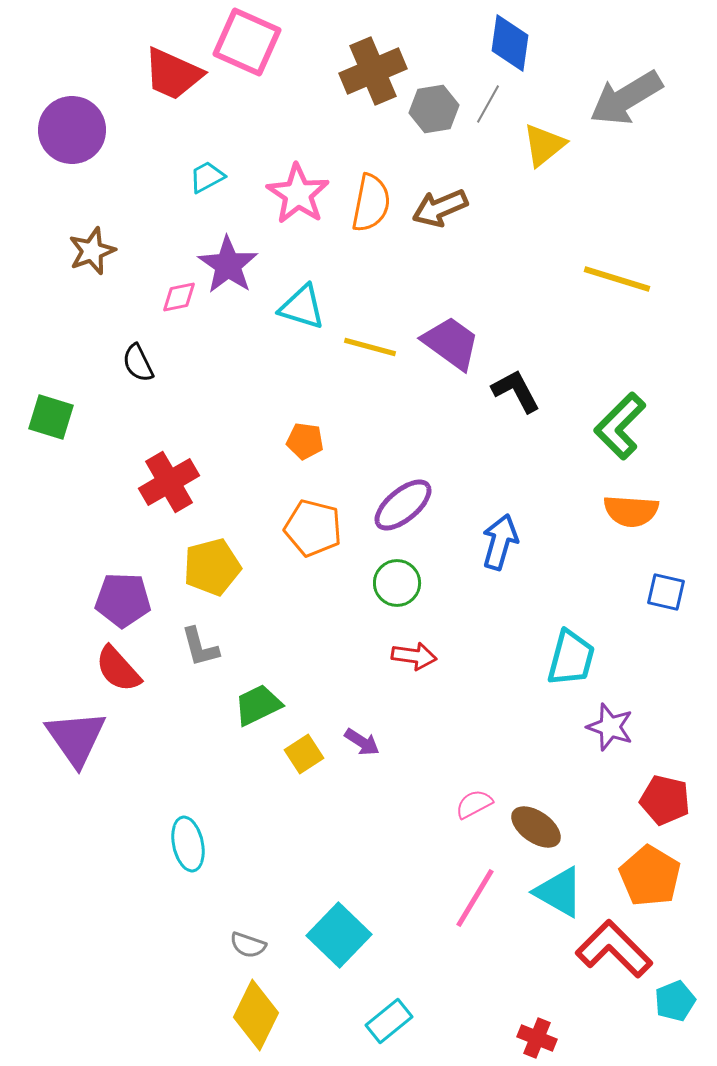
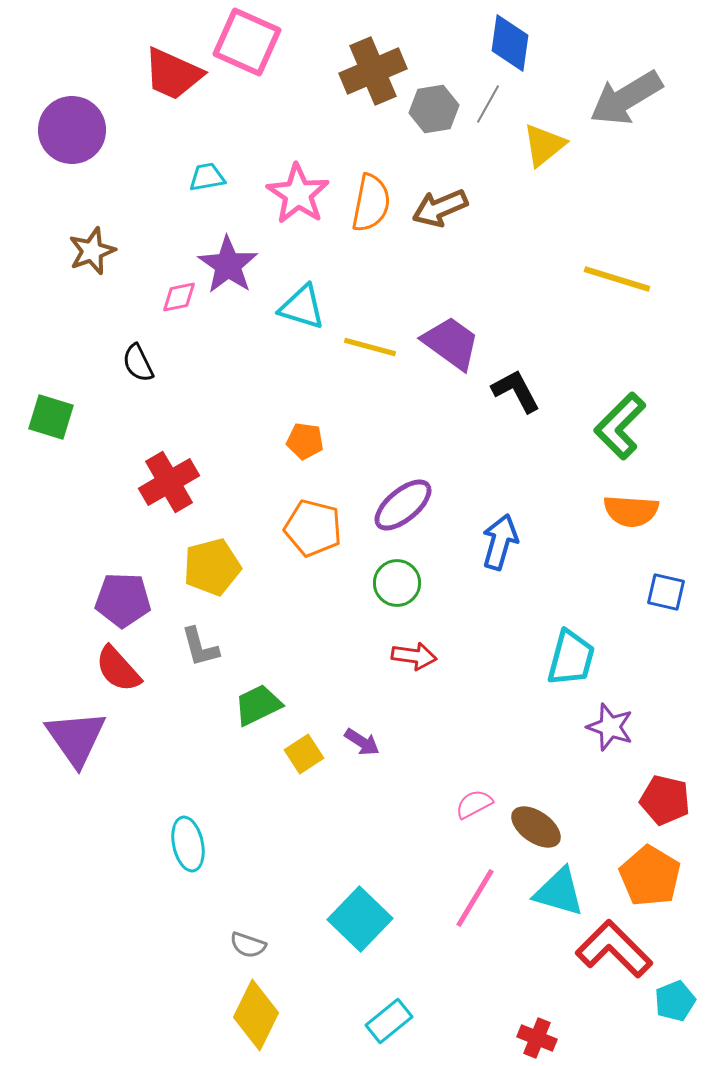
cyan trapezoid at (207, 177): rotated 18 degrees clockwise
cyan triangle at (559, 892): rotated 14 degrees counterclockwise
cyan square at (339, 935): moved 21 px right, 16 px up
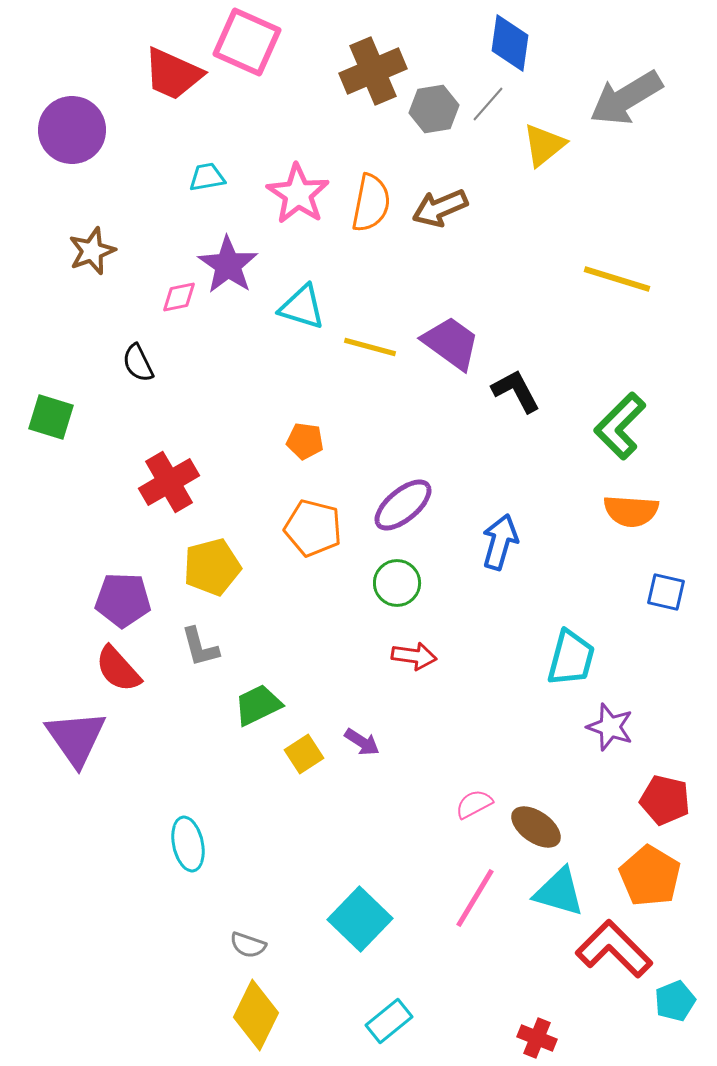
gray line at (488, 104): rotated 12 degrees clockwise
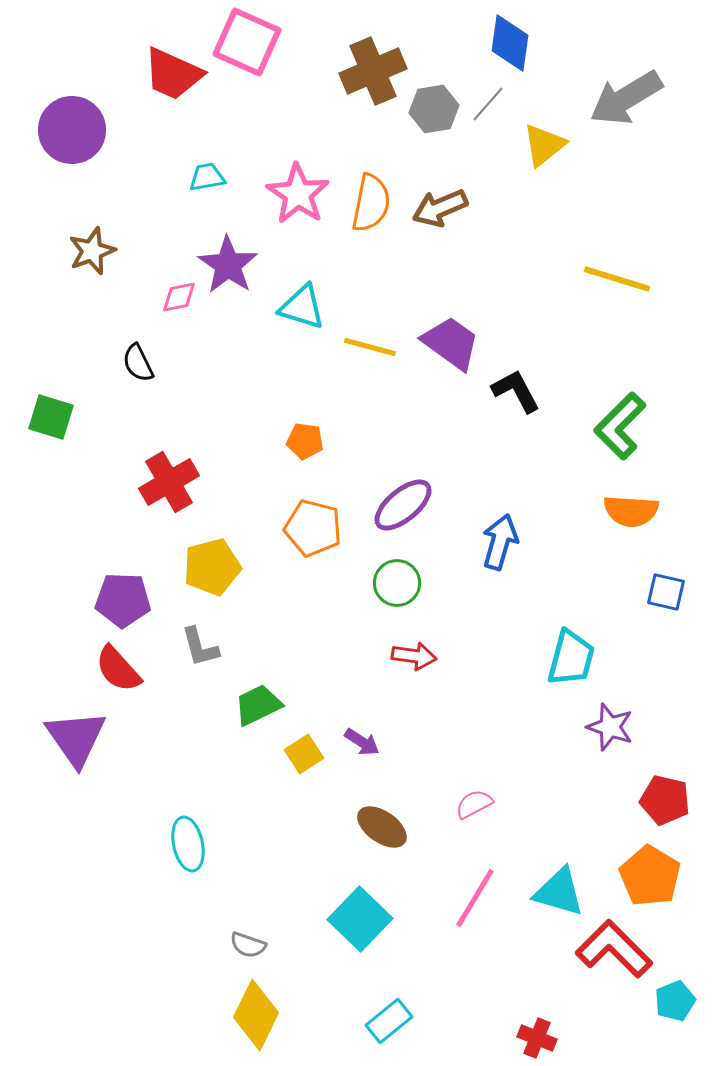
brown ellipse at (536, 827): moved 154 px left
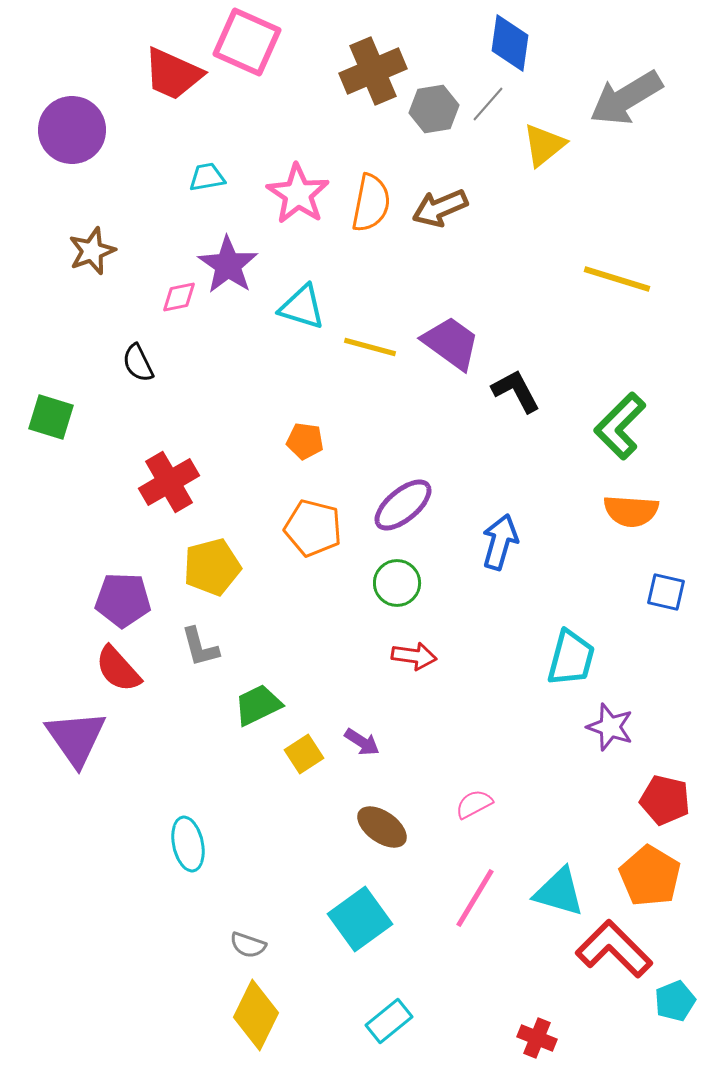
cyan square at (360, 919): rotated 10 degrees clockwise
